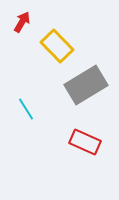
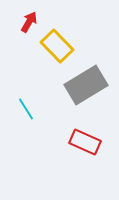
red arrow: moved 7 px right
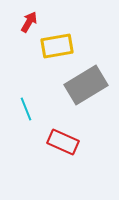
yellow rectangle: rotated 56 degrees counterclockwise
cyan line: rotated 10 degrees clockwise
red rectangle: moved 22 px left
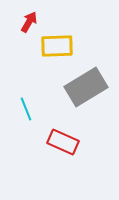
yellow rectangle: rotated 8 degrees clockwise
gray rectangle: moved 2 px down
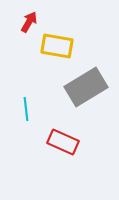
yellow rectangle: rotated 12 degrees clockwise
cyan line: rotated 15 degrees clockwise
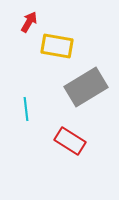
red rectangle: moved 7 px right, 1 px up; rotated 8 degrees clockwise
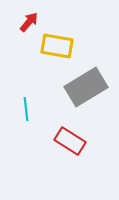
red arrow: rotated 10 degrees clockwise
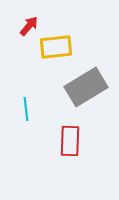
red arrow: moved 4 px down
yellow rectangle: moved 1 px left, 1 px down; rotated 16 degrees counterclockwise
red rectangle: rotated 60 degrees clockwise
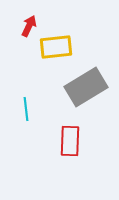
red arrow: rotated 15 degrees counterclockwise
